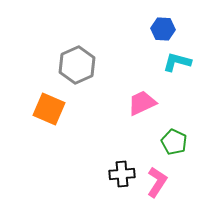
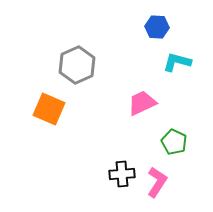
blue hexagon: moved 6 px left, 2 px up
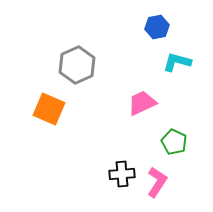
blue hexagon: rotated 15 degrees counterclockwise
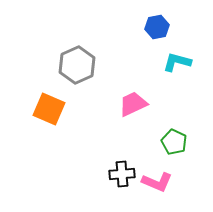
pink trapezoid: moved 9 px left, 1 px down
pink L-shape: rotated 80 degrees clockwise
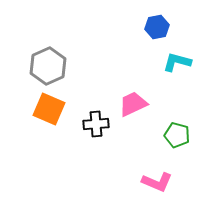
gray hexagon: moved 29 px left, 1 px down
green pentagon: moved 3 px right, 7 px up; rotated 10 degrees counterclockwise
black cross: moved 26 px left, 50 px up
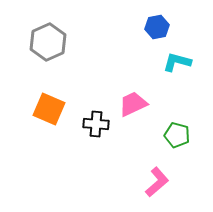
gray hexagon: moved 24 px up
black cross: rotated 10 degrees clockwise
pink L-shape: rotated 64 degrees counterclockwise
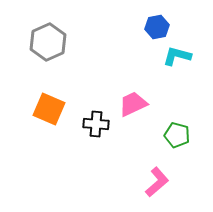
cyan L-shape: moved 6 px up
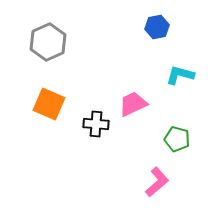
cyan L-shape: moved 3 px right, 19 px down
orange square: moved 5 px up
green pentagon: moved 4 px down
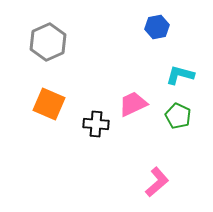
green pentagon: moved 1 px right, 23 px up; rotated 10 degrees clockwise
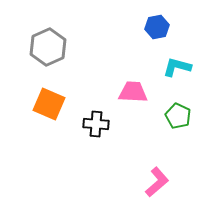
gray hexagon: moved 5 px down
cyan L-shape: moved 3 px left, 8 px up
pink trapezoid: moved 12 px up; rotated 28 degrees clockwise
